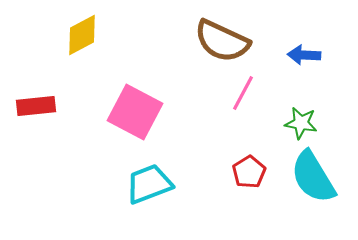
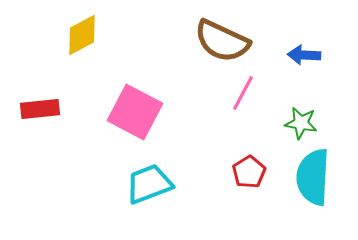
red rectangle: moved 4 px right, 3 px down
cyan semicircle: rotated 34 degrees clockwise
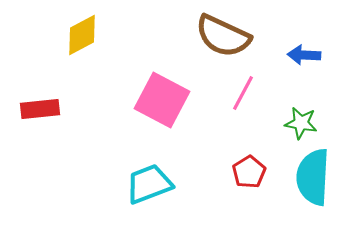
brown semicircle: moved 1 px right, 5 px up
pink square: moved 27 px right, 12 px up
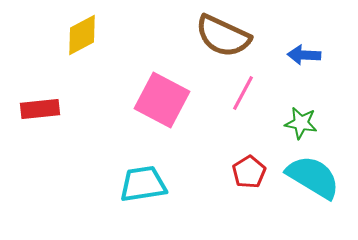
cyan semicircle: rotated 118 degrees clockwise
cyan trapezoid: moved 6 px left; rotated 12 degrees clockwise
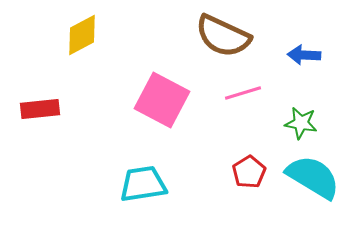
pink line: rotated 45 degrees clockwise
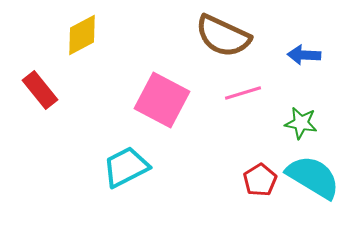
red rectangle: moved 19 px up; rotated 57 degrees clockwise
red pentagon: moved 11 px right, 8 px down
cyan trapezoid: moved 17 px left, 17 px up; rotated 18 degrees counterclockwise
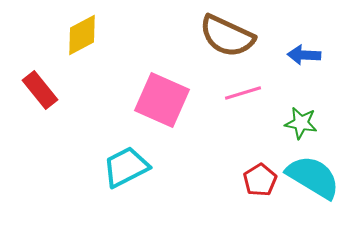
brown semicircle: moved 4 px right
pink square: rotated 4 degrees counterclockwise
